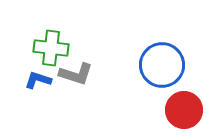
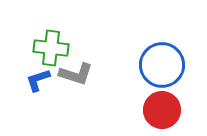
blue L-shape: rotated 36 degrees counterclockwise
red circle: moved 22 px left
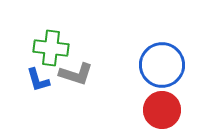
blue L-shape: rotated 88 degrees counterclockwise
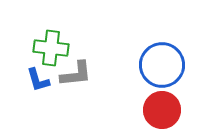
gray L-shape: rotated 24 degrees counterclockwise
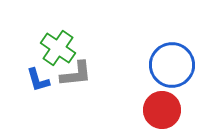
green cross: moved 7 px right; rotated 28 degrees clockwise
blue circle: moved 10 px right
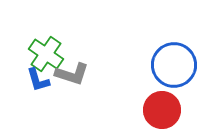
green cross: moved 12 px left, 6 px down
blue circle: moved 2 px right
gray L-shape: moved 4 px left; rotated 24 degrees clockwise
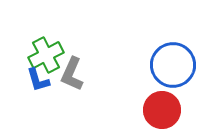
green cross: moved 1 px down; rotated 28 degrees clockwise
blue circle: moved 1 px left
gray L-shape: rotated 96 degrees clockwise
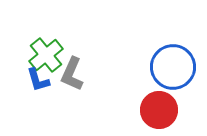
green cross: rotated 12 degrees counterclockwise
blue circle: moved 2 px down
red circle: moved 3 px left
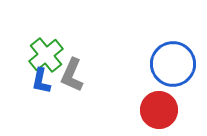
blue circle: moved 3 px up
gray L-shape: moved 1 px down
blue L-shape: moved 3 px right, 1 px down; rotated 28 degrees clockwise
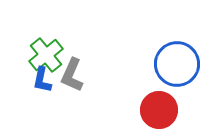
blue circle: moved 4 px right
blue L-shape: moved 1 px right, 1 px up
